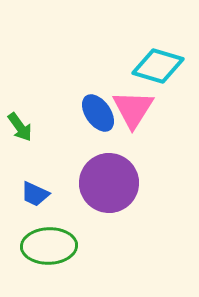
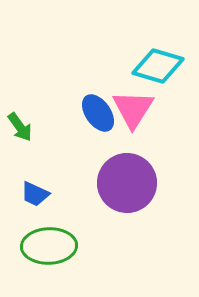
purple circle: moved 18 px right
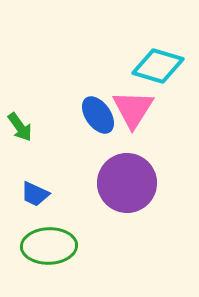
blue ellipse: moved 2 px down
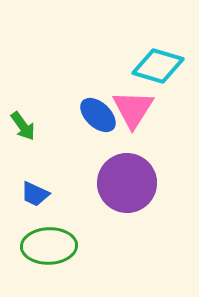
blue ellipse: rotated 12 degrees counterclockwise
green arrow: moved 3 px right, 1 px up
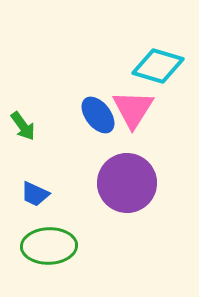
blue ellipse: rotated 9 degrees clockwise
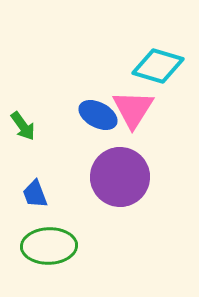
blue ellipse: rotated 24 degrees counterclockwise
purple circle: moved 7 px left, 6 px up
blue trapezoid: rotated 44 degrees clockwise
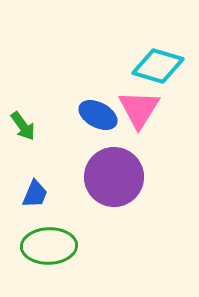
pink triangle: moved 6 px right
purple circle: moved 6 px left
blue trapezoid: rotated 136 degrees counterclockwise
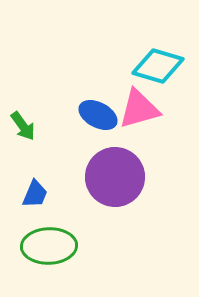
pink triangle: rotated 42 degrees clockwise
purple circle: moved 1 px right
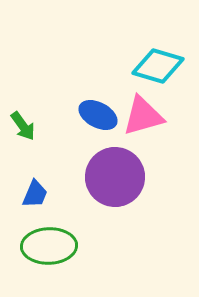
pink triangle: moved 4 px right, 7 px down
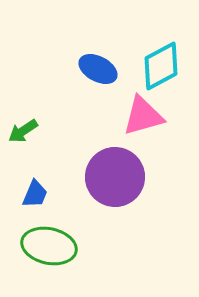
cyan diamond: moved 3 px right; rotated 45 degrees counterclockwise
blue ellipse: moved 46 px up
green arrow: moved 5 px down; rotated 92 degrees clockwise
green ellipse: rotated 14 degrees clockwise
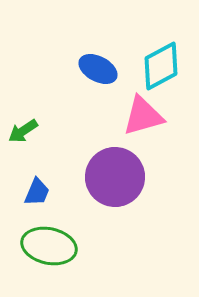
blue trapezoid: moved 2 px right, 2 px up
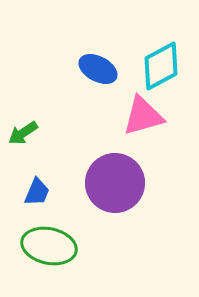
green arrow: moved 2 px down
purple circle: moved 6 px down
